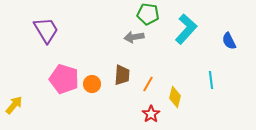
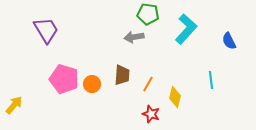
red star: rotated 18 degrees counterclockwise
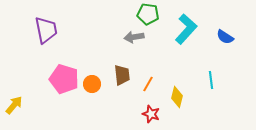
purple trapezoid: rotated 20 degrees clockwise
blue semicircle: moved 4 px left, 4 px up; rotated 30 degrees counterclockwise
brown trapezoid: rotated 10 degrees counterclockwise
yellow diamond: moved 2 px right
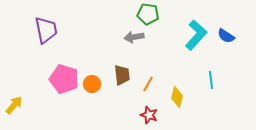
cyan L-shape: moved 10 px right, 6 px down
blue semicircle: moved 1 px right, 1 px up
red star: moved 2 px left, 1 px down
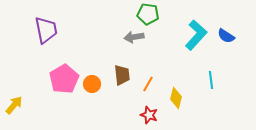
pink pentagon: rotated 24 degrees clockwise
yellow diamond: moved 1 px left, 1 px down
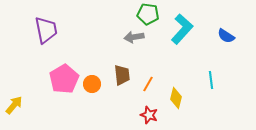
cyan L-shape: moved 14 px left, 6 px up
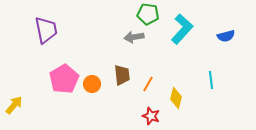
blue semicircle: rotated 48 degrees counterclockwise
red star: moved 2 px right, 1 px down
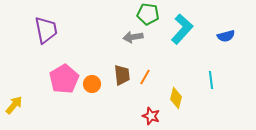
gray arrow: moved 1 px left
orange line: moved 3 px left, 7 px up
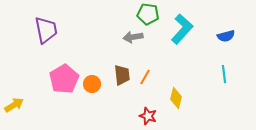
cyan line: moved 13 px right, 6 px up
yellow arrow: rotated 18 degrees clockwise
red star: moved 3 px left
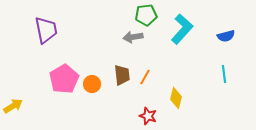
green pentagon: moved 2 px left, 1 px down; rotated 15 degrees counterclockwise
yellow arrow: moved 1 px left, 1 px down
